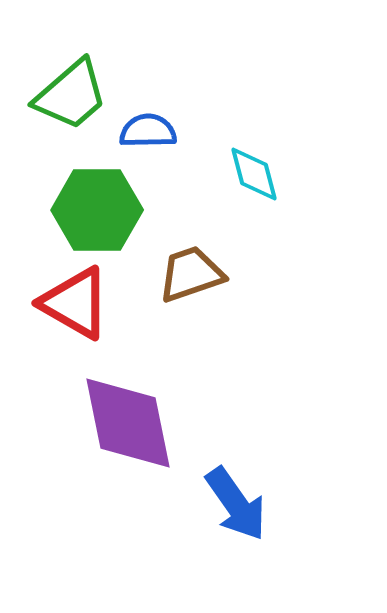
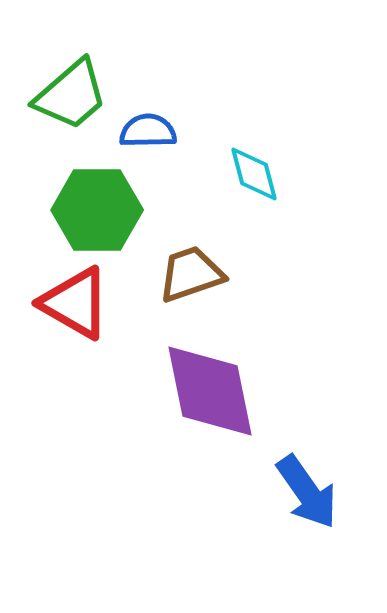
purple diamond: moved 82 px right, 32 px up
blue arrow: moved 71 px right, 12 px up
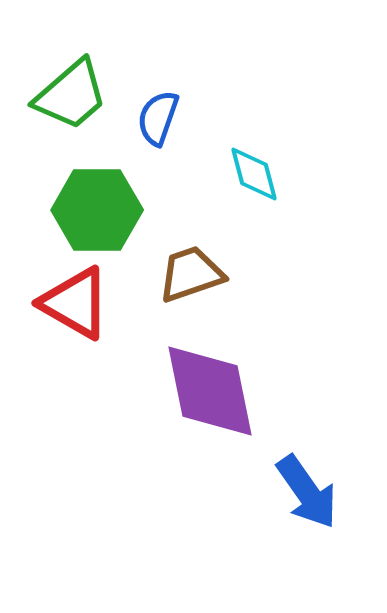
blue semicircle: moved 10 px right, 13 px up; rotated 70 degrees counterclockwise
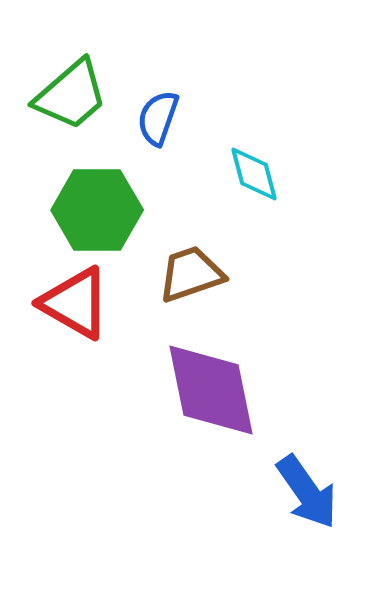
purple diamond: moved 1 px right, 1 px up
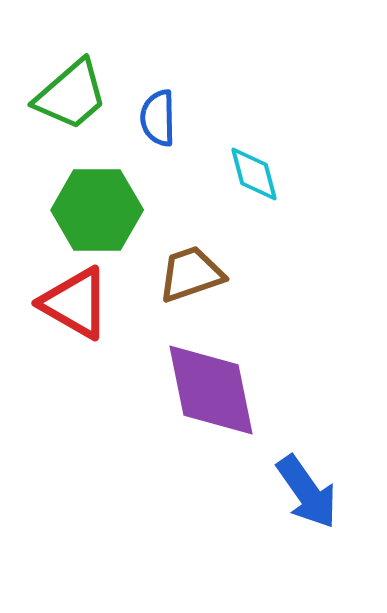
blue semicircle: rotated 20 degrees counterclockwise
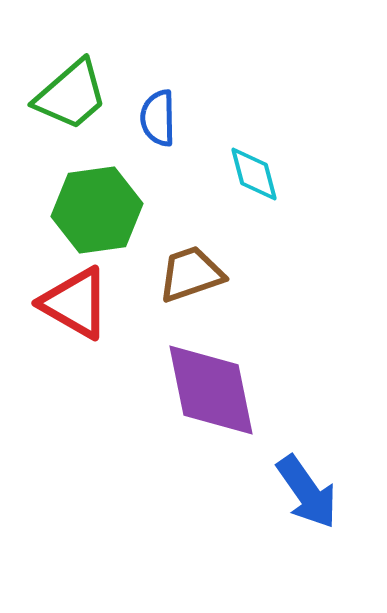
green hexagon: rotated 8 degrees counterclockwise
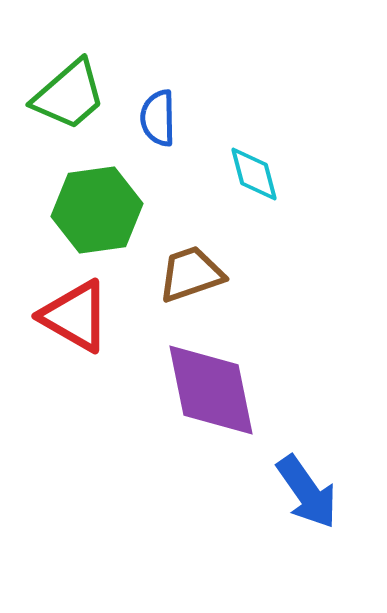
green trapezoid: moved 2 px left
red triangle: moved 13 px down
